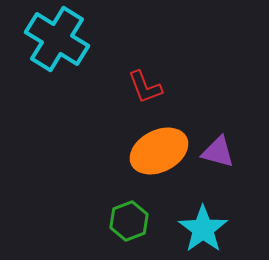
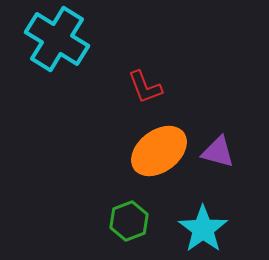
orange ellipse: rotated 10 degrees counterclockwise
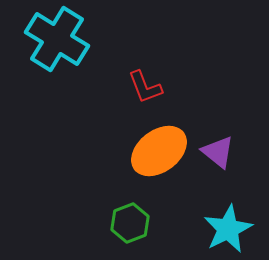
purple triangle: rotated 24 degrees clockwise
green hexagon: moved 1 px right, 2 px down
cyan star: moved 25 px right; rotated 9 degrees clockwise
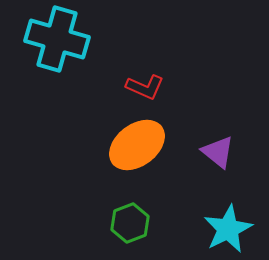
cyan cross: rotated 16 degrees counterclockwise
red L-shape: rotated 45 degrees counterclockwise
orange ellipse: moved 22 px left, 6 px up
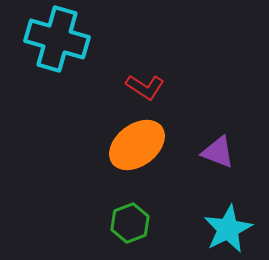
red L-shape: rotated 9 degrees clockwise
purple triangle: rotated 18 degrees counterclockwise
